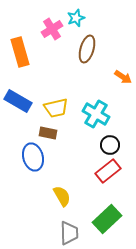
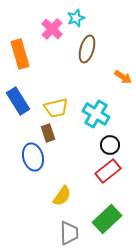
pink cross: rotated 15 degrees counterclockwise
orange rectangle: moved 2 px down
blue rectangle: rotated 28 degrees clockwise
brown rectangle: rotated 60 degrees clockwise
yellow semicircle: rotated 65 degrees clockwise
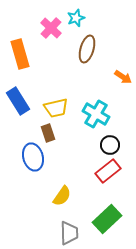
pink cross: moved 1 px left, 1 px up
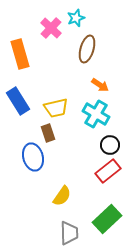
orange arrow: moved 23 px left, 8 px down
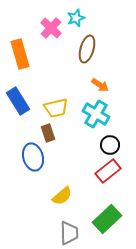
yellow semicircle: rotated 15 degrees clockwise
